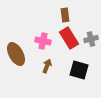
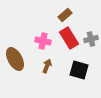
brown rectangle: rotated 56 degrees clockwise
brown ellipse: moved 1 px left, 5 px down
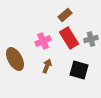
pink cross: rotated 35 degrees counterclockwise
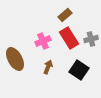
brown arrow: moved 1 px right, 1 px down
black square: rotated 18 degrees clockwise
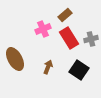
pink cross: moved 12 px up
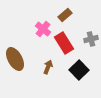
pink cross: rotated 28 degrees counterclockwise
red rectangle: moved 5 px left, 5 px down
black square: rotated 12 degrees clockwise
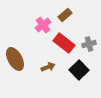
pink cross: moved 4 px up; rotated 14 degrees clockwise
gray cross: moved 2 px left, 5 px down
red rectangle: rotated 20 degrees counterclockwise
brown arrow: rotated 48 degrees clockwise
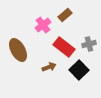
red rectangle: moved 4 px down
brown ellipse: moved 3 px right, 9 px up
brown arrow: moved 1 px right
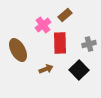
red rectangle: moved 4 px left, 4 px up; rotated 50 degrees clockwise
brown arrow: moved 3 px left, 2 px down
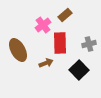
brown arrow: moved 6 px up
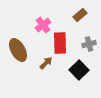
brown rectangle: moved 15 px right
brown arrow: rotated 24 degrees counterclockwise
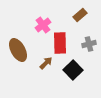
black square: moved 6 px left
